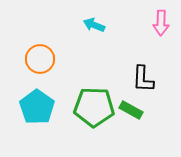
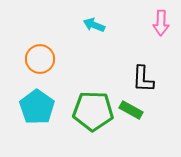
green pentagon: moved 1 px left, 4 px down
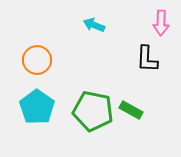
orange circle: moved 3 px left, 1 px down
black L-shape: moved 4 px right, 20 px up
green pentagon: rotated 9 degrees clockwise
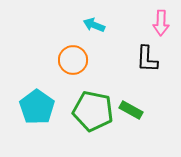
orange circle: moved 36 px right
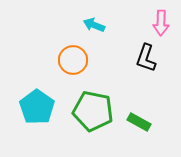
black L-shape: moved 1 px left, 1 px up; rotated 16 degrees clockwise
green rectangle: moved 8 px right, 12 px down
